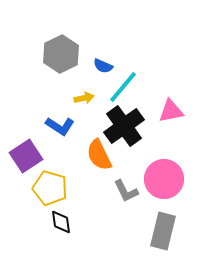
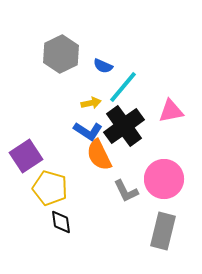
yellow arrow: moved 7 px right, 5 px down
blue L-shape: moved 28 px right, 5 px down
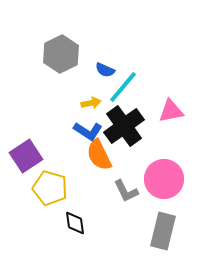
blue semicircle: moved 2 px right, 4 px down
black diamond: moved 14 px right, 1 px down
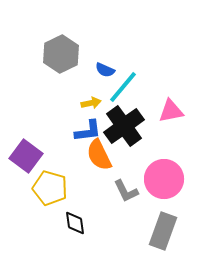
blue L-shape: rotated 40 degrees counterclockwise
purple square: rotated 20 degrees counterclockwise
gray rectangle: rotated 6 degrees clockwise
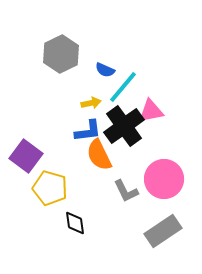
pink triangle: moved 20 px left
gray rectangle: rotated 36 degrees clockwise
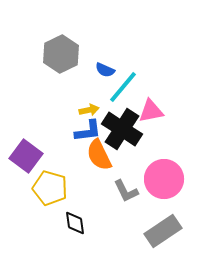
yellow arrow: moved 2 px left, 7 px down
black cross: moved 2 px left, 3 px down; rotated 21 degrees counterclockwise
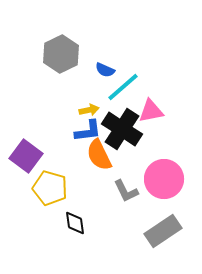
cyan line: rotated 9 degrees clockwise
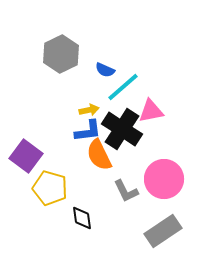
black diamond: moved 7 px right, 5 px up
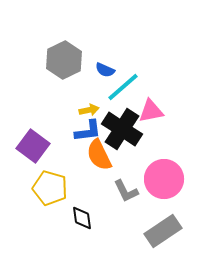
gray hexagon: moved 3 px right, 6 px down
purple square: moved 7 px right, 10 px up
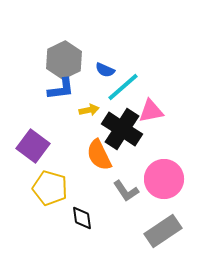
blue L-shape: moved 27 px left, 42 px up
gray L-shape: rotated 8 degrees counterclockwise
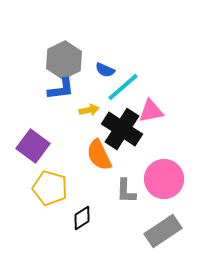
gray L-shape: rotated 36 degrees clockwise
black diamond: rotated 65 degrees clockwise
